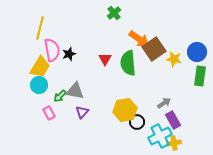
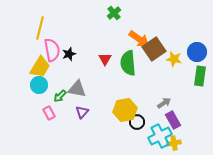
gray triangle: moved 2 px right, 2 px up
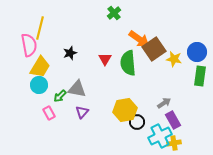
pink semicircle: moved 23 px left, 5 px up
black star: moved 1 px right, 1 px up
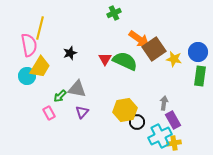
green cross: rotated 16 degrees clockwise
blue circle: moved 1 px right
green semicircle: moved 3 px left, 2 px up; rotated 120 degrees clockwise
cyan circle: moved 12 px left, 9 px up
gray arrow: rotated 48 degrees counterclockwise
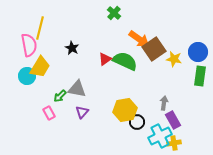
green cross: rotated 24 degrees counterclockwise
black star: moved 2 px right, 5 px up; rotated 24 degrees counterclockwise
red triangle: rotated 24 degrees clockwise
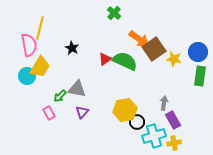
cyan cross: moved 6 px left; rotated 10 degrees clockwise
